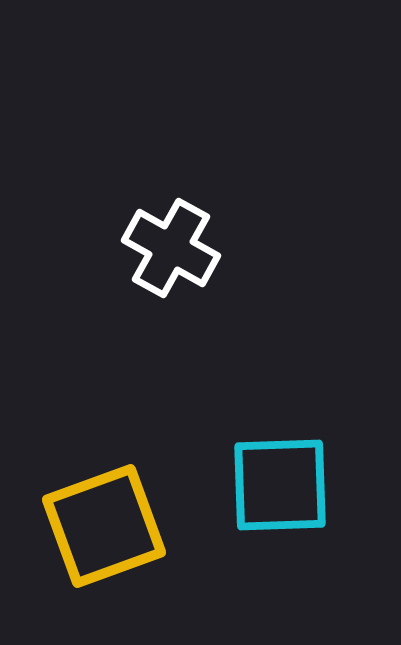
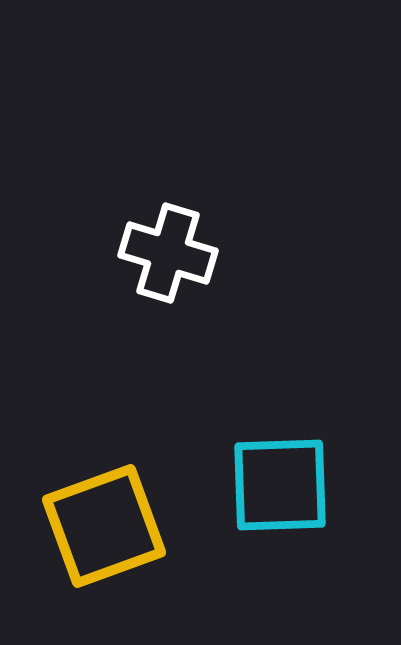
white cross: moved 3 px left, 5 px down; rotated 12 degrees counterclockwise
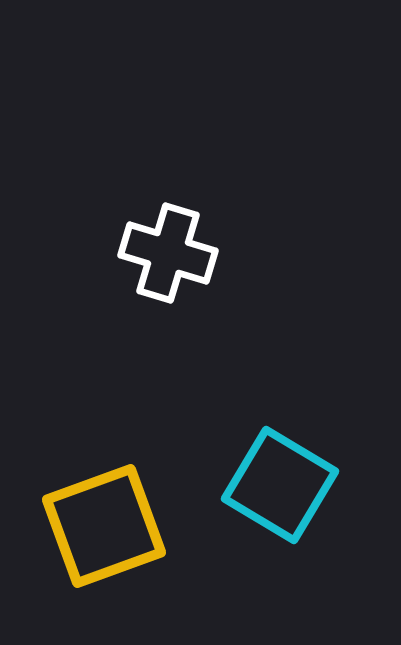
cyan square: rotated 33 degrees clockwise
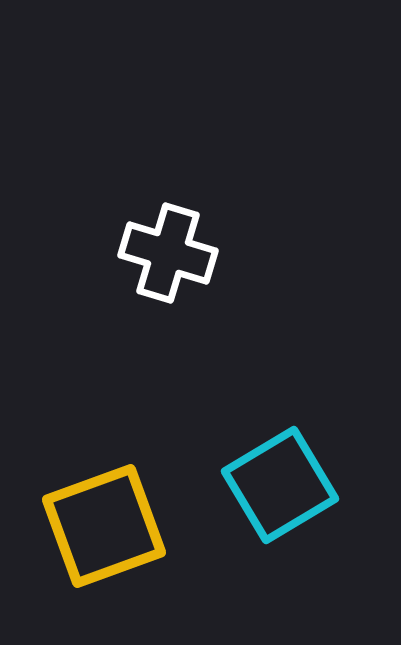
cyan square: rotated 28 degrees clockwise
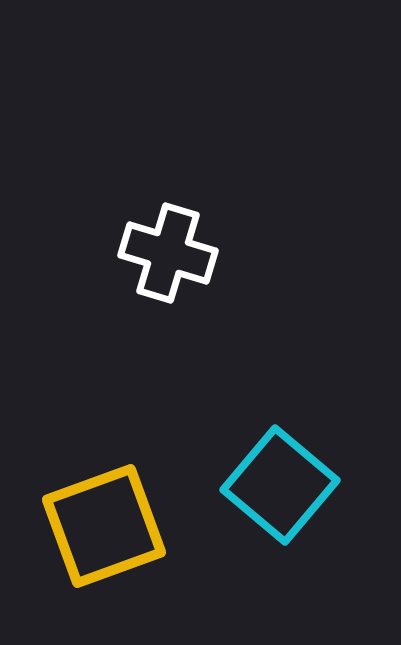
cyan square: rotated 19 degrees counterclockwise
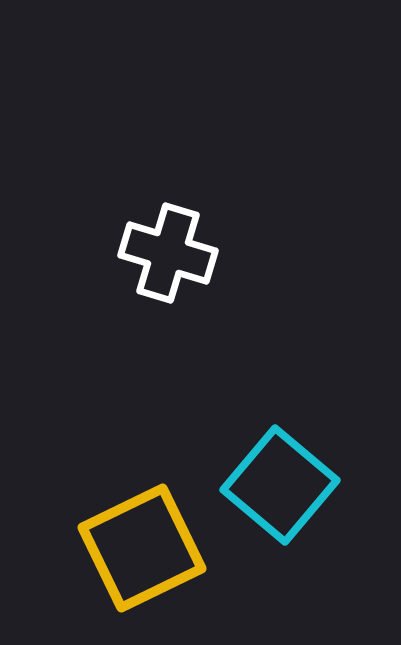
yellow square: moved 38 px right, 22 px down; rotated 6 degrees counterclockwise
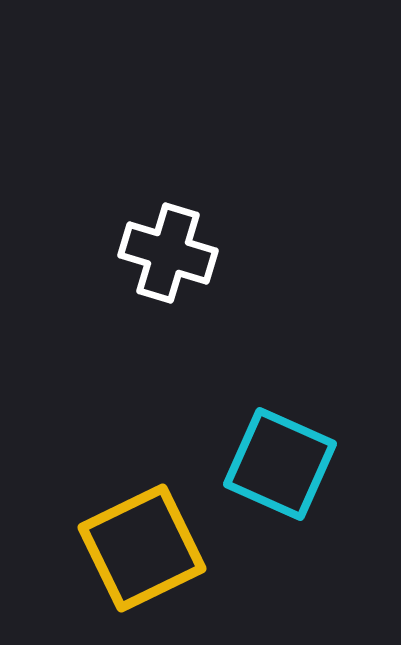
cyan square: moved 21 px up; rotated 16 degrees counterclockwise
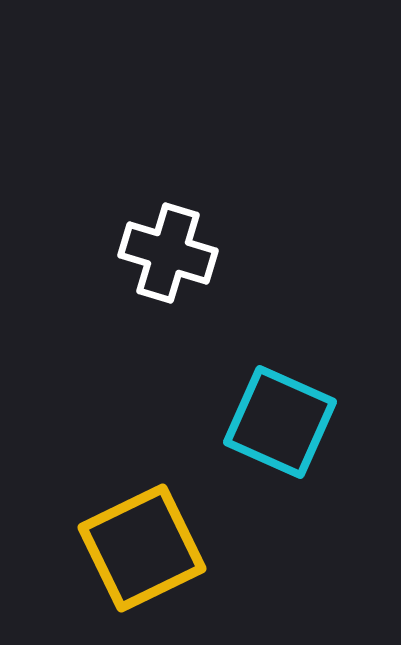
cyan square: moved 42 px up
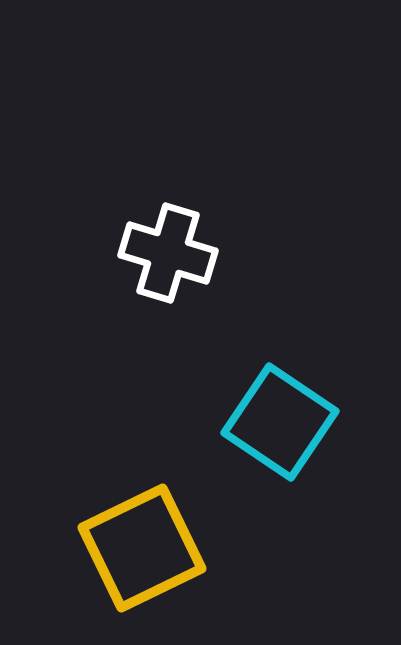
cyan square: rotated 10 degrees clockwise
